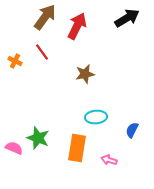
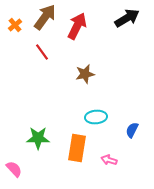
orange cross: moved 36 px up; rotated 24 degrees clockwise
green star: rotated 20 degrees counterclockwise
pink semicircle: moved 21 px down; rotated 24 degrees clockwise
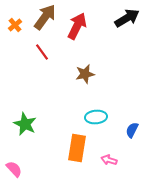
green star: moved 13 px left, 14 px up; rotated 25 degrees clockwise
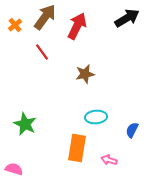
pink semicircle: rotated 30 degrees counterclockwise
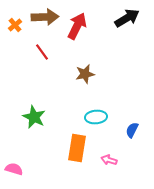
brown arrow: rotated 52 degrees clockwise
green star: moved 9 px right, 7 px up
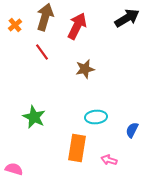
brown arrow: rotated 72 degrees counterclockwise
brown star: moved 5 px up
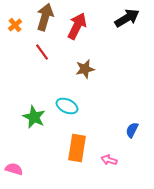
cyan ellipse: moved 29 px left, 11 px up; rotated 30 degrees clockwise
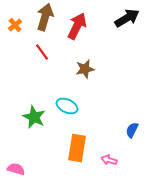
pink semicircle: moved 2 px right
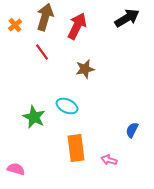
orange rectangle: moved 1 px left; rotated 16 degrees counterclockwise
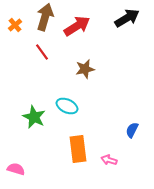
red arrow: rotated 32 degrees clockwise
orange rectangle: moved 2 px right, 1 px down
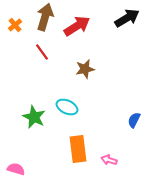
cyan ellipse: moved 1 px down
blue semicircle: moved 2 px right, 10 px up
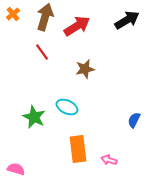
black arrow: moved 2 px down
orange cross: moved 2 px left, 11 px up
